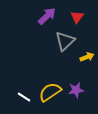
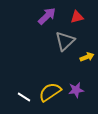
red triangle: rotated 40 degrees clockwise
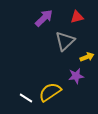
purple arrow: moved 3 px left, 2 px down
purple star: moved 14 px up
white line: moved 2 px right, 1 px down
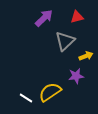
yellow arrow: moved 1 px left, 1 px up
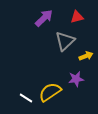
purple star: moved 3 px down
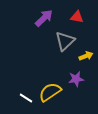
red triangle: rotated 24 degrees clockwise
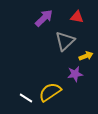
purple star: moved 1 px left, 5 px up
